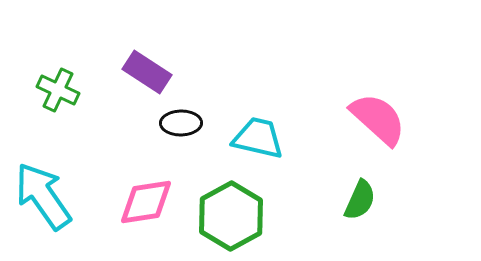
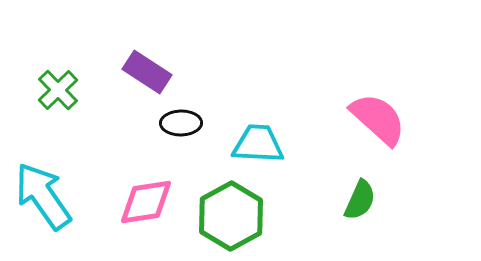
green cross: rotated 21 degrees clockwise
cyan trapezoid: moved 6 px down; rotated 10 degrees counterclockwise
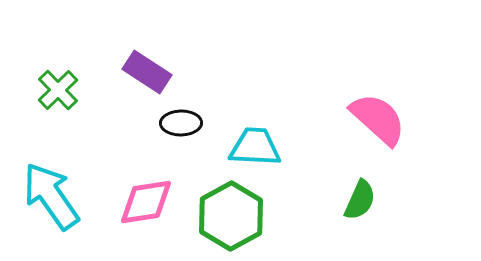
cyan trapezoid: moved 3 px left, 3 px down
cyan arrow: moved 8 px right
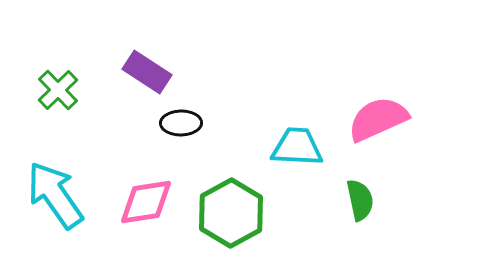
pink semicircle: rotated 66 degrees counterclockwise
cyan trapezoid: moved 42 px right
cyan arrow: moved 4 px right, 1 px up
green semicircle: rotated 36 degrees counterclockwise
green hexagon: moved 3 px up
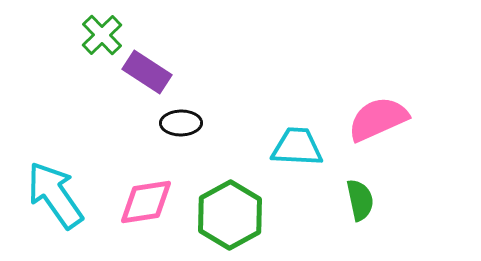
green cross: moved 44 px right, 55 px up
green hexagon: moved 1 px left, 2 px down
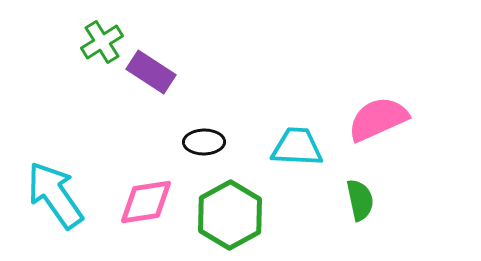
green cross: moved 7 px down; rotated 12 degrees clockwise
purple rectangle: moved 4 px right
black ellipse: moved 23 px right, 19 px down
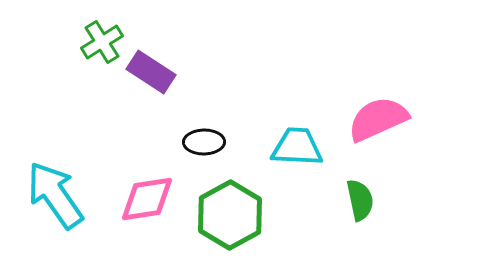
pink diamond: moved 1 px right, 3 px up
